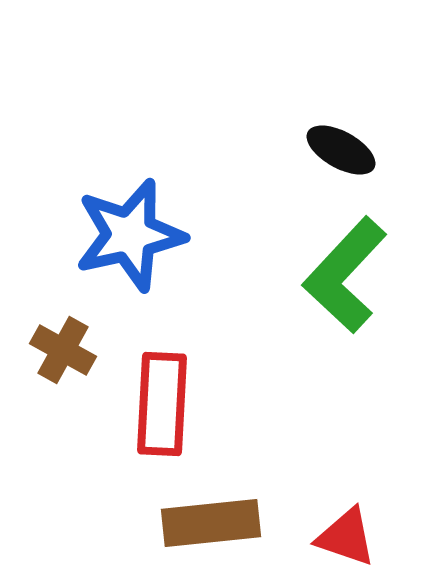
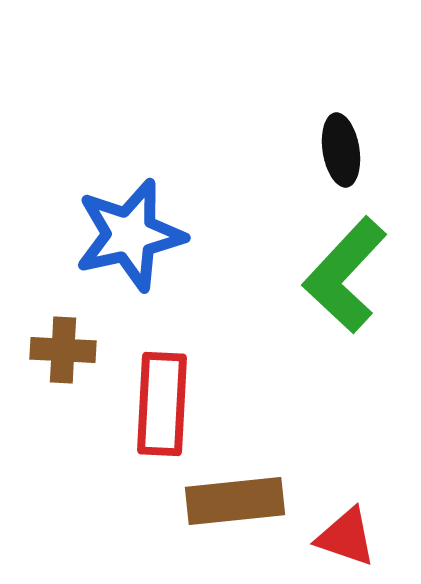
black ellipse: rotated 52 degrees clockwise
brown cross: rotated 26 degrees counterclockwise
brown rectangle: moved 24 px right, 22 px up
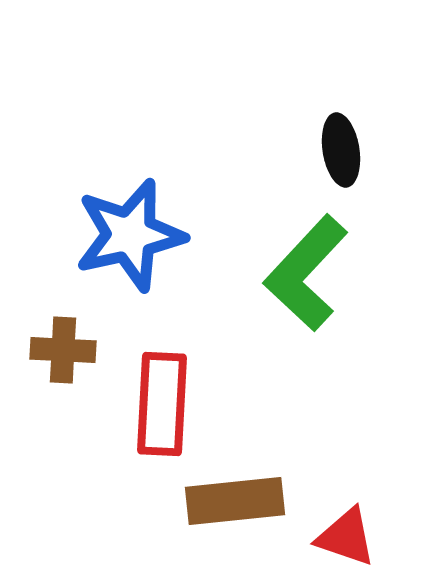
green L-shape: moved 39 px left, 2 px up
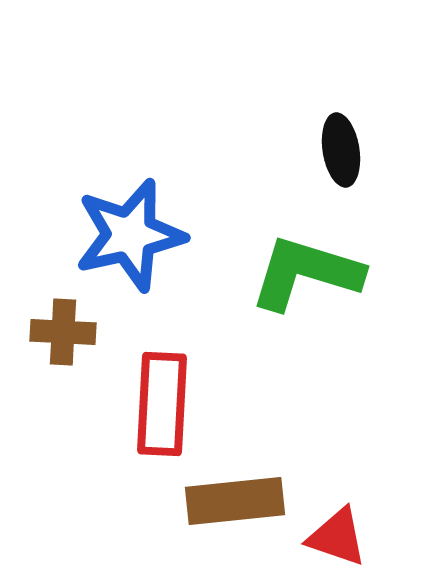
green L-shape: rotated 64 degrees clockwise
brown cross: moved 18 px up
red triangle: moved 9 px left
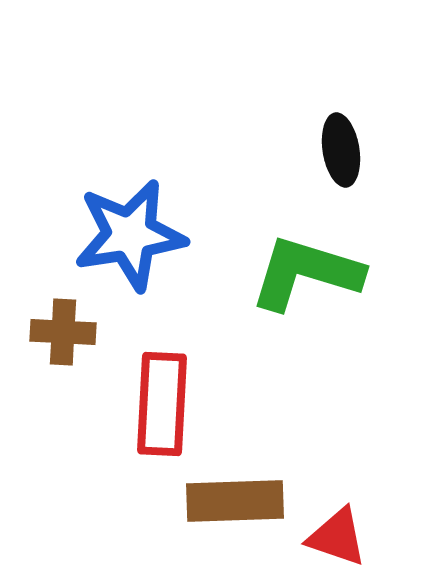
blue star: rotated 4 degrees clockwise
brown rectangle: rotated 4 degrees clockwise
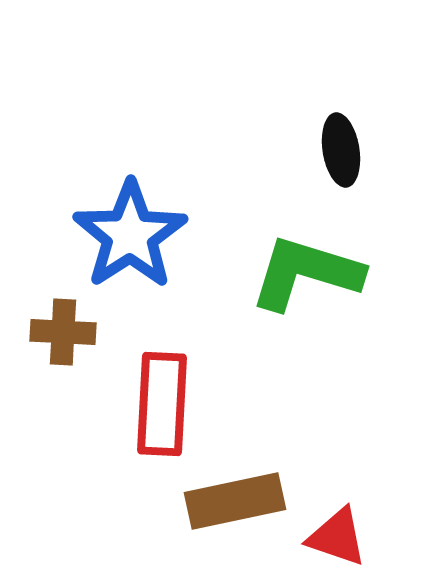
blue star: rotated 24 degrees counterclockwise
brown rectangle: rotated 10 degrees counterclockwise
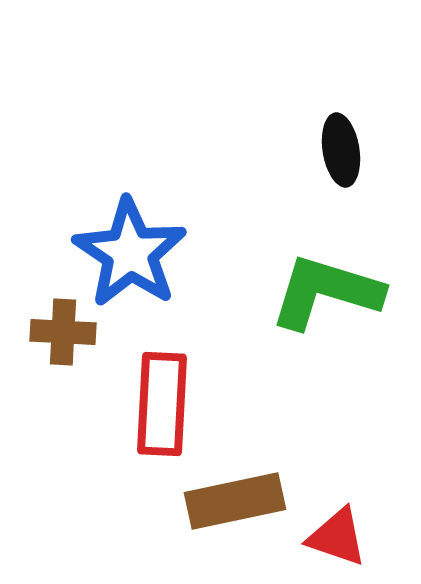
blue star: moved 18 px down; rotated 5 degrees counterclockwise
green L-shape: moved 20 px right, 19 px down
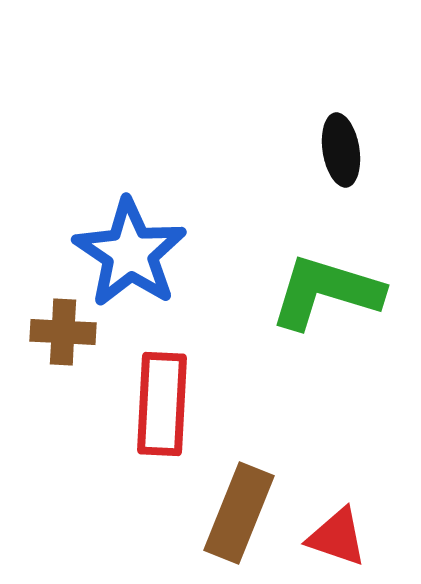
brown rectangle: moved 4 px right, 12 px down; rotated 56 degrees counterclockwise
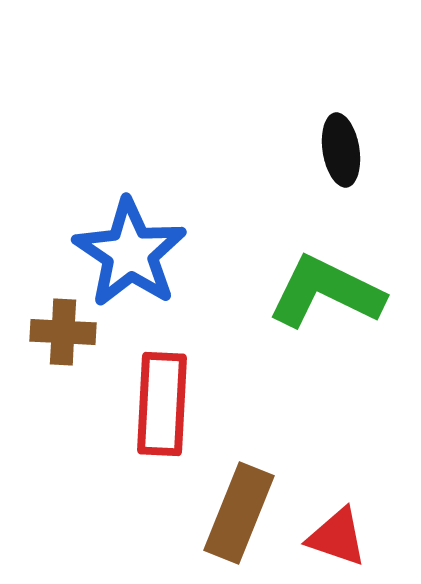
green L-shape: rotated 9 degrees clockwise
